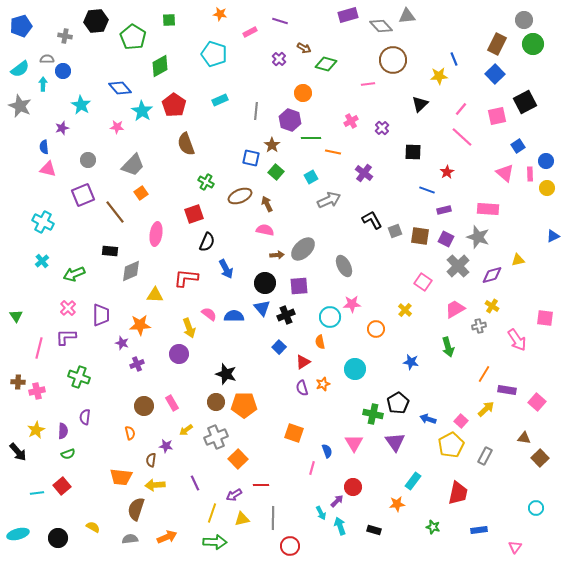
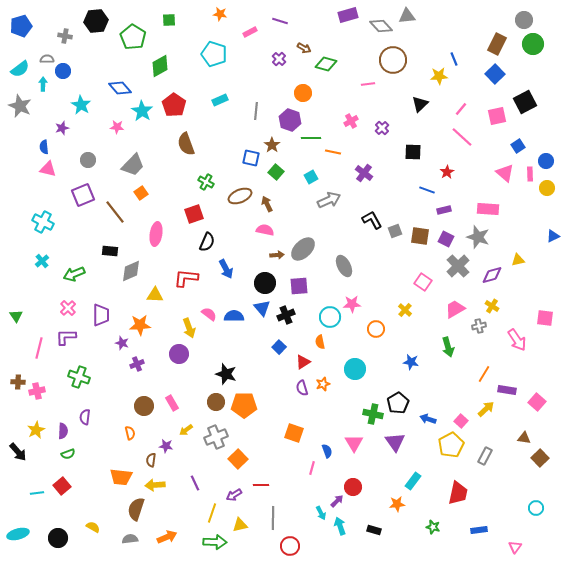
yellow triangle at (242, 519): moved 2 px left, 6 px down
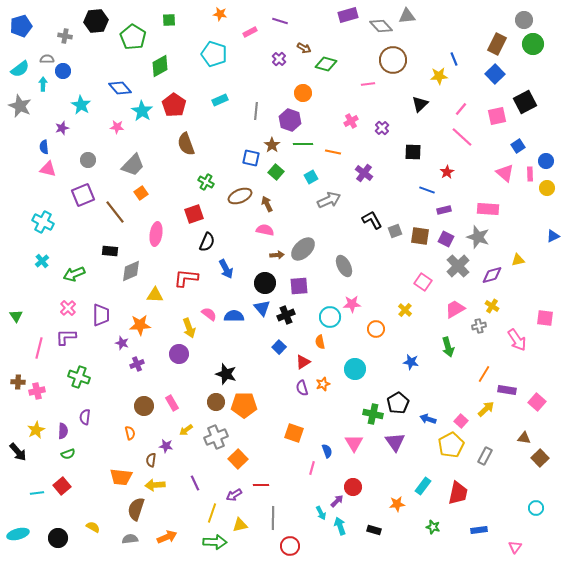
green line at (311, 138): moved 8 px left, 6 px down
cyan rectangle at (413, 481): moved 10 px right, 5 px down
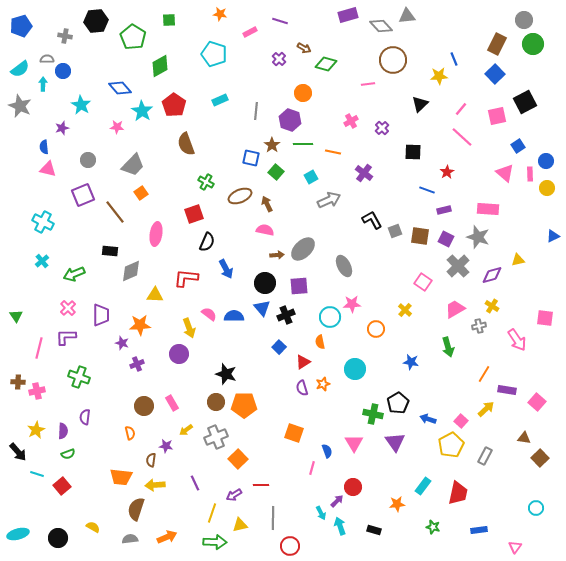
cyan line at (37, 493): moved 19 px up; rotated 24 degrees clockwise
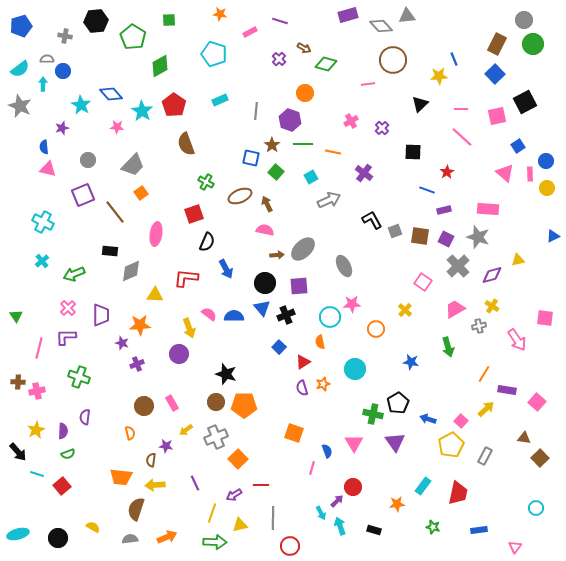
blue diamond at (120, 88): moved 9 px left, 6 px down
orange circle at (303, 93): moved 2 px right
pink line at (461, 109): rotated 48 degrees clockwise
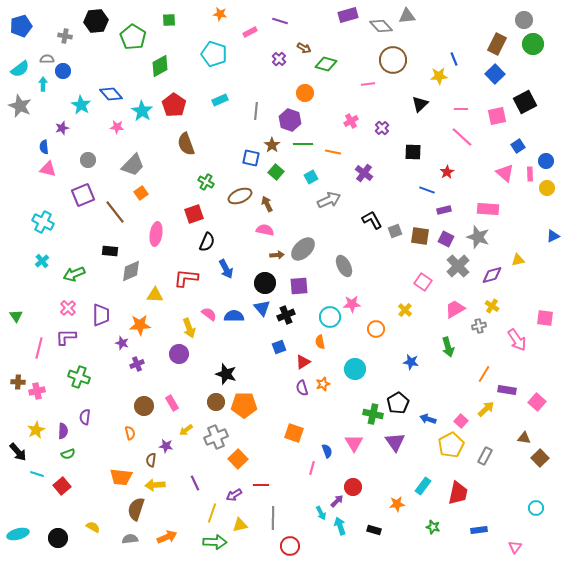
blue square at (279, 347): rotated 24 degrees clockwise
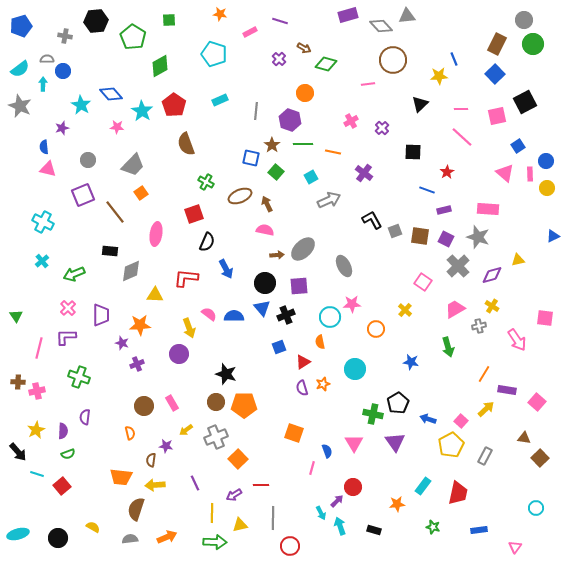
yellow line at (212, 513): rotated 18 degrees counterclockwise
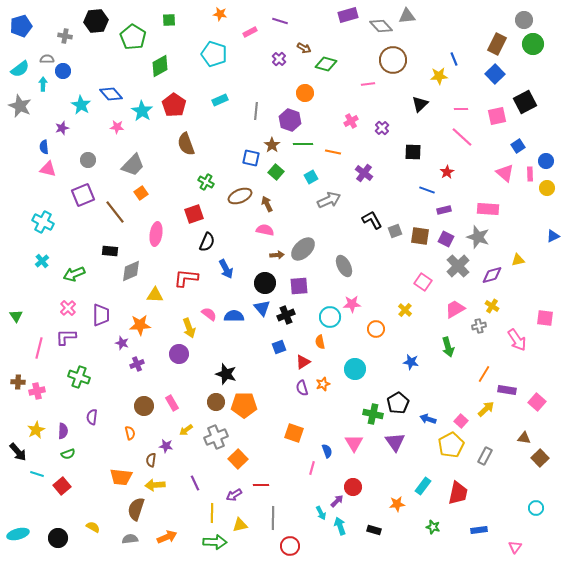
purple semicircle at (85, 417): moved 7 px right
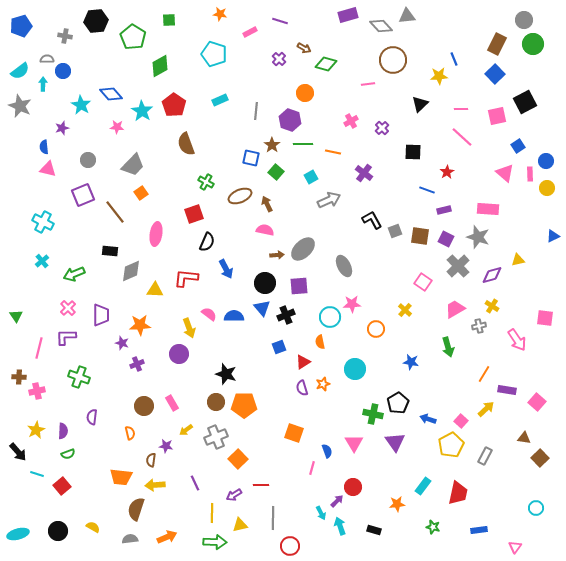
cyan semicircle at (20, 69): moved 2 px down
yellow triangle at (155, 295): moved 5 px up
brown cross at (18, 382): moved 1 px right, 5 px up
black circle at (58, 538): moved 7 px up
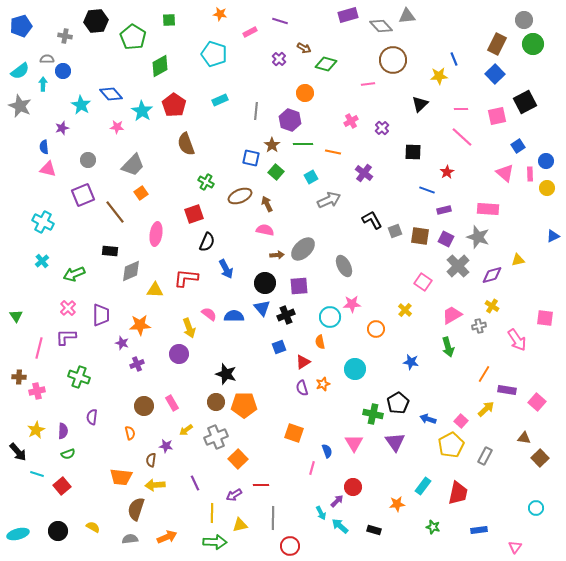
pink trapezoid at (455, 309): moved 3 px left, 6 px down
cyan arrow at (340, 526): rotated 30 degrees counterclockwise
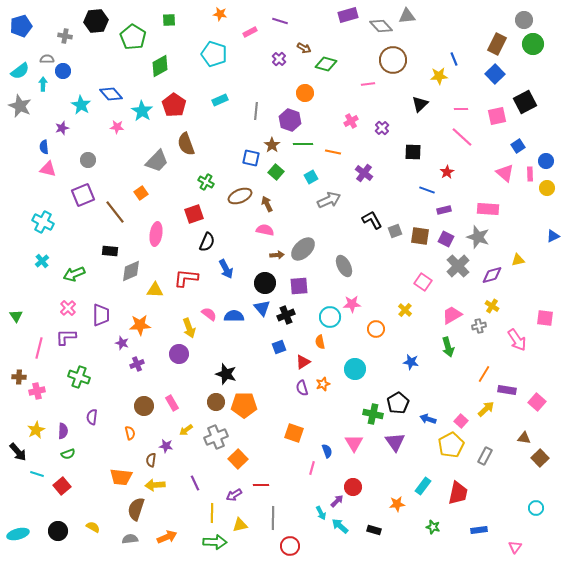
gray trapezoid at (133, 165): moved 24 px right, 4 px up
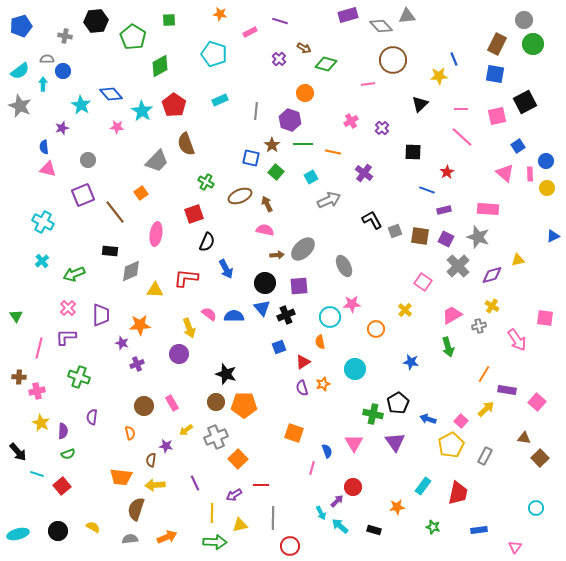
blue square at (495, 74): rotated 36 degrees counterclockwise
yellow star at (36, 430): moved 5 px right, 7 px up; rotated 18 degrees counterclockwise
orange star at (397, 504): moved 3 px down
